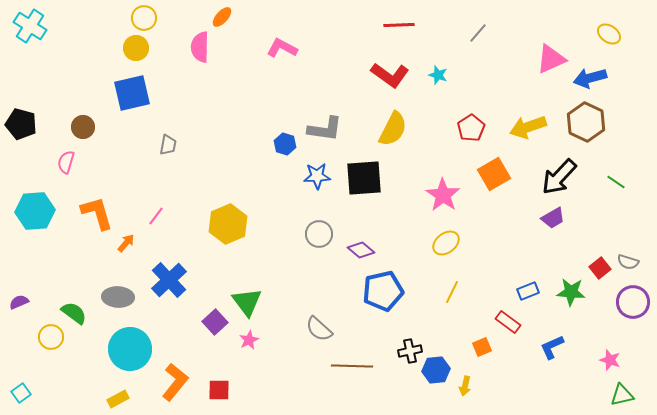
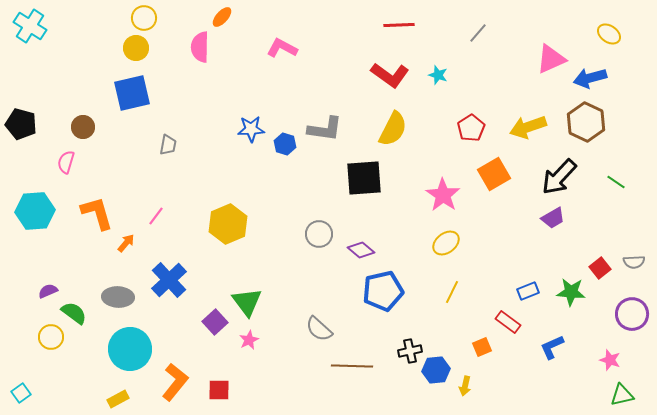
blue star at (317, 176): moved 66 px left, 47 px up
gray semicircle at (628, 262): moved 6 px right; rotated 20 degrees counterclockwise
purple semicircle at (19, 302): moved 29 px right, 11 px up
purple circle at (633, 302): moved 1 px left, 12 px down
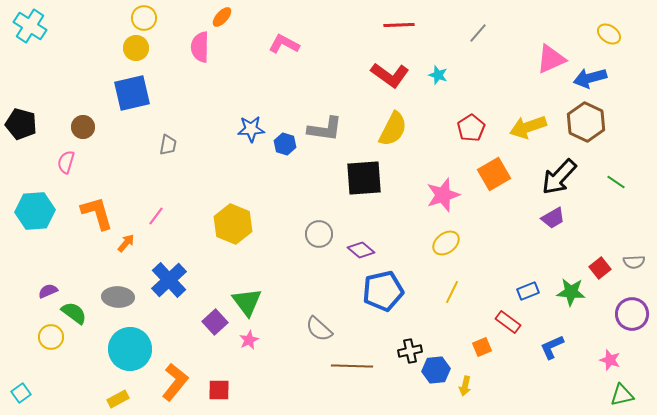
pink L-shape at (282, 48): moved 2 px right, 4 px up
pink star at (443, 195): rotated 20 degrees clockwise
yellow hexagon at (228, 224): moved 5 px right; rotated 15 degrees counterclockwise
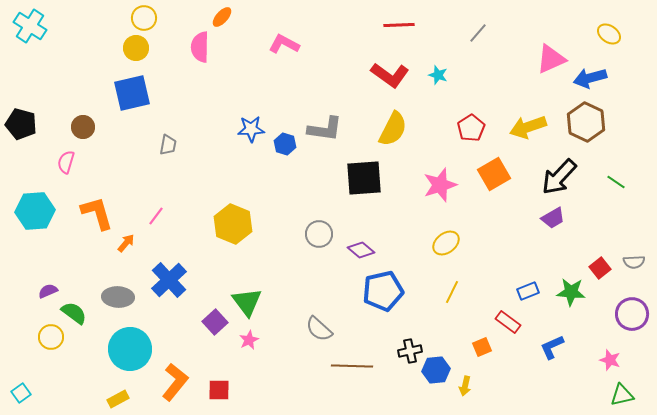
pink star at (443, 195): moved 3 px left, 10 px up
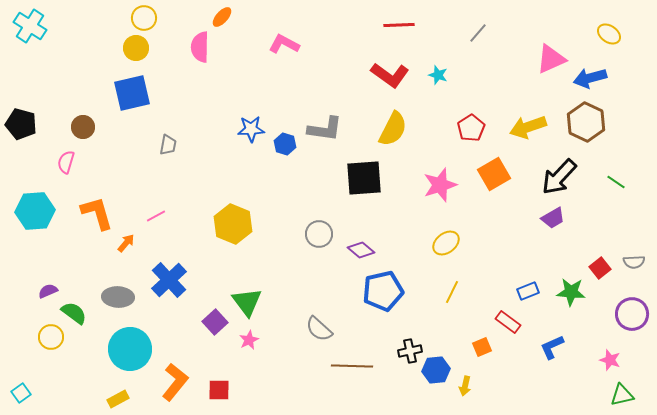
pink line at (156, 216): rotated 24 degrees clockwise
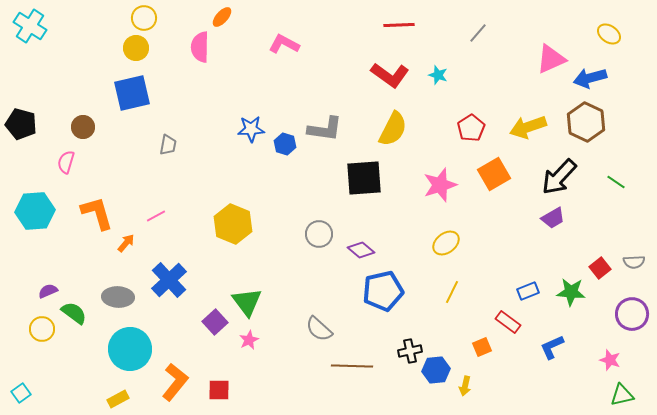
yellow circle at (51, 337): moved 9 px left, 8 px up
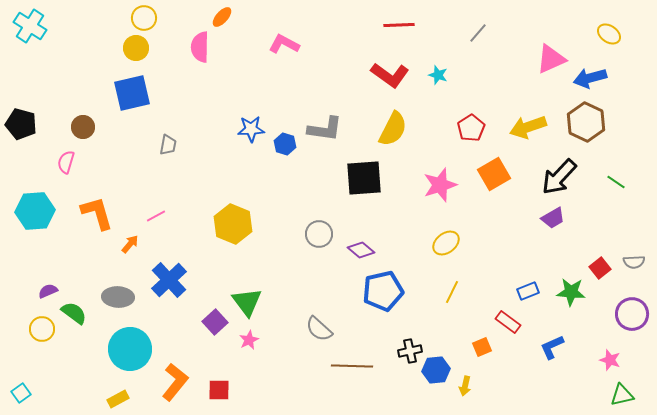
orange arrow at (126, 243): moved 4 px right, 1 px down
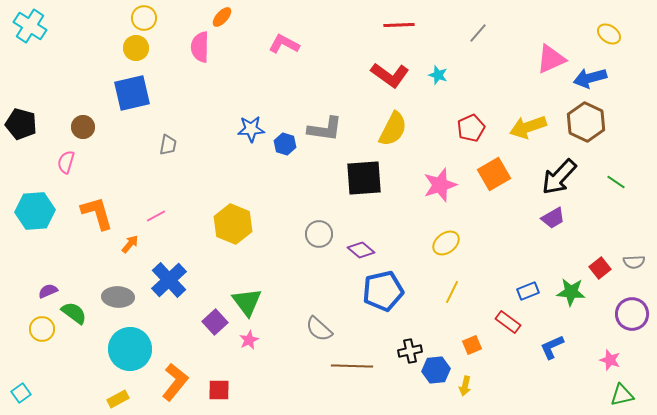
red pentagon at (471, 128): rotated 8 degrees clockwise
orange square at (482, 347): moved 10 px left, 2 px up
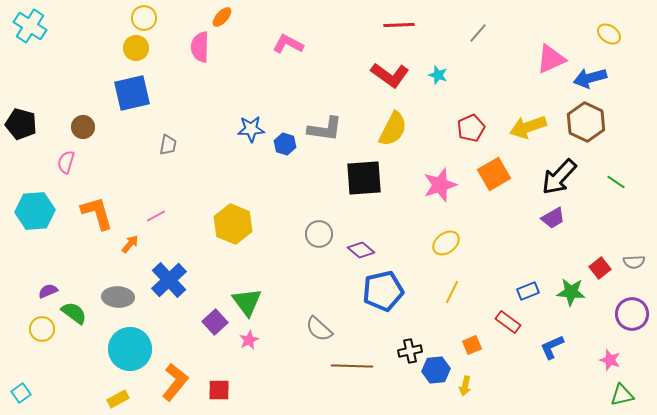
pink L-shape at (284, 44): moved 4 px right
